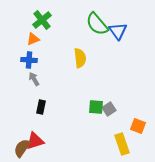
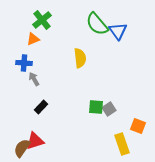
blue cross: moved 5 px left, 3 px down
black rectangle: rotated 32 degrees clockwise
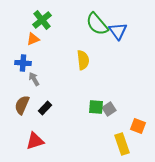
yellow semicircle: moved 3 px right, 2 px down
blue cross: moved 1 px left
black rectangle: moved 4 px right, 1 px down
brown semicircle: moved 43 px up; rotated 12 degrees counterclockwise
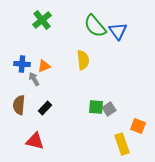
green semicircle: moved 2 px left, 2 px down
orange triangle: moved 11 px right, 27 px down
blue cross: moved 1 px left, 1 px down
brown semicircle: moved 3 px left; rotated 18 degrees counterclockwise
red triangle: rotated 30 degrees clockwise
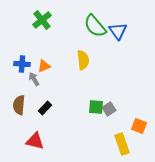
orange square: moved 1 px right
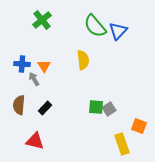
blue triangle: rotated 18 degrees clockwise
orange triangle: rotated 40 degrees counterclockwise
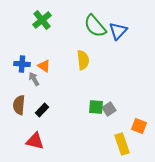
orange triangle: rotated 24 degrees counterclockwise
black rectangle: moved 3 px left, 2 px down
